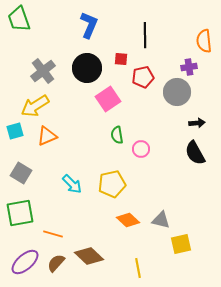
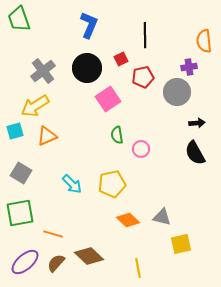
red square: rotated 32 degrees counterclockwise
gray triangle: moved 1 px right, 3 px up
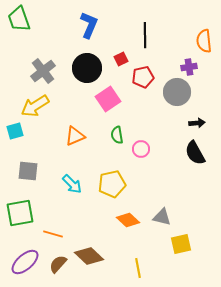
orange triangle: moved 28 px right
gray square: moved 7 px right, 2 px up; rotated 25 degrees counterclockwise
brown semicircle: moved 2 px right, 1 px down
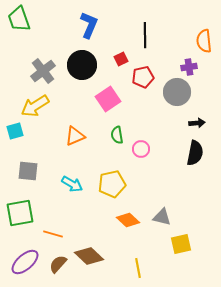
black circle: moved 5 px left, 3 px up
black semicircle: rotated 140 degrees counterclockwise
cyan arrow: rotated 15 degrees counterclockwise
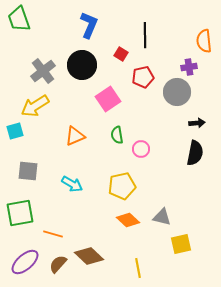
red square: moved 5 px up; rotated 32 degrees counterclockwise
yellow pentagon: moved 10 px right, 2 px down
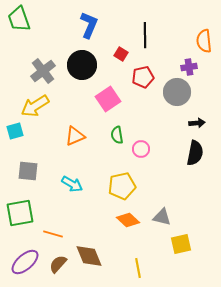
brown diamond: rotated 24 degrees clockwise
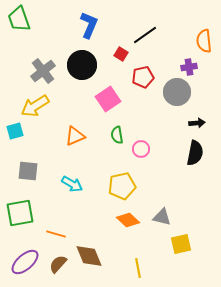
black line: rotated 55 degrees clockwise
orange line: moved 3 px right
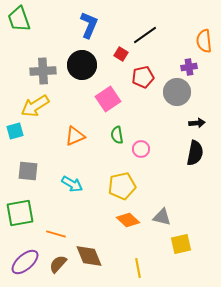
gray cross: rotated 35 degrees clockwise
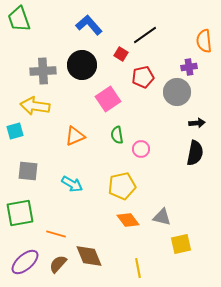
blue L-shape: rotated 64 degrees counterclockwise
yellow arrow: rotated 40 degrees clockwise
orange diamond: rotated 10 degrees clockwise
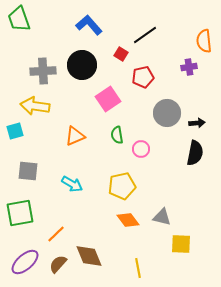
gray circle: moved 10 px left, 21 px down
orange line: rotated 60 degrees counterclockwise
yellow square: rotated 15 degrees clockwise
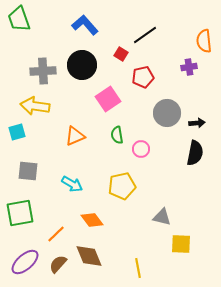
blue L-shape: moved 4 px left
cyan square: moved 2 px right, 1 px down
orange diamond: moved 36 px left
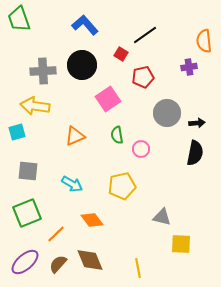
green square: moved 7 px right; rotated 12 degrees counterclockwise
brown diamond: moved 1 px right, 4 px down
